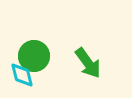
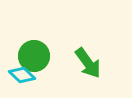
cyan diamond: rotated 32 degrees counterclockwise
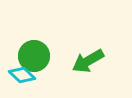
green arrow: moved 2 px up; rotated 96 degrees clockwise
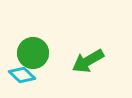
green circle: moved 1 px left, 3 px up
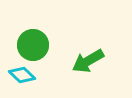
green circle: moved 8 px up
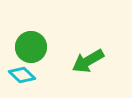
green circle: moved 2 px left, 2 px down
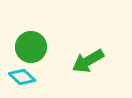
cyan diamond: moved 2 px down
